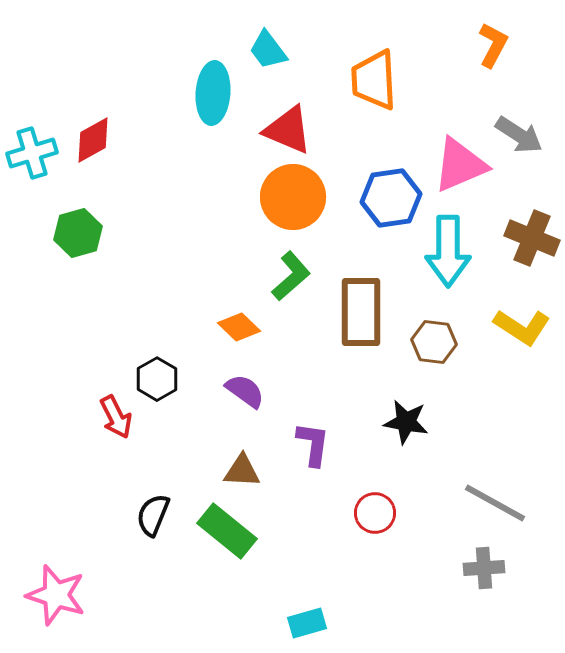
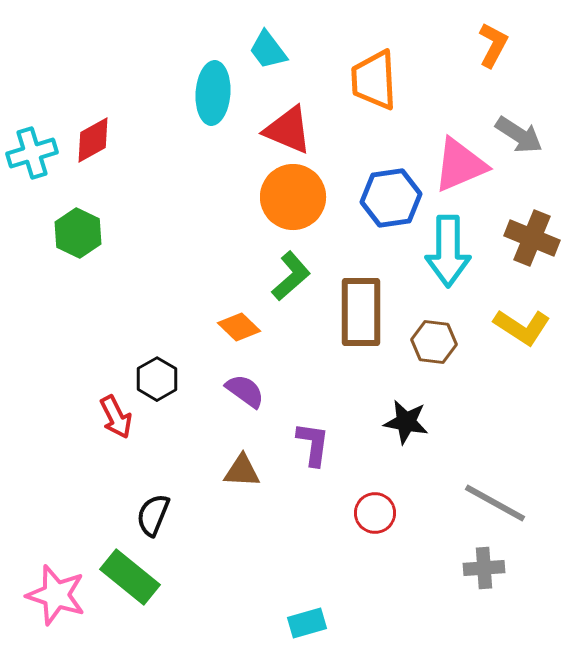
green hexagon: rotated 18 degrees counterclockwise
green rectangle: moved 97 px left, 46 px down
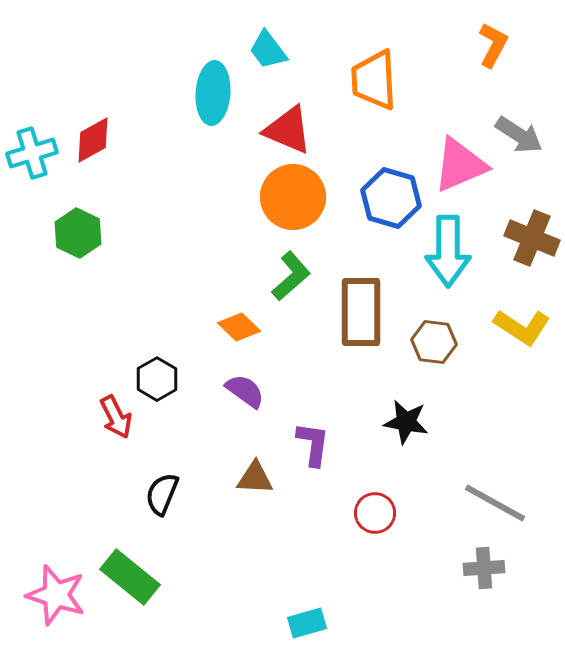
blue hexagon: rotated 24 degrees clockwise
brown triangle: moved 13 px right, 7 px down
black semicircle: moved 9 px right, 21 px up
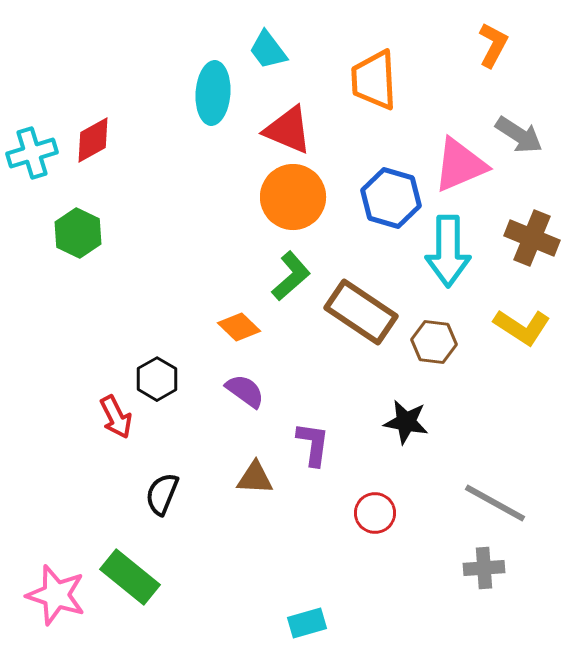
brown rectangle: rotated 56 degrees counterclockwise
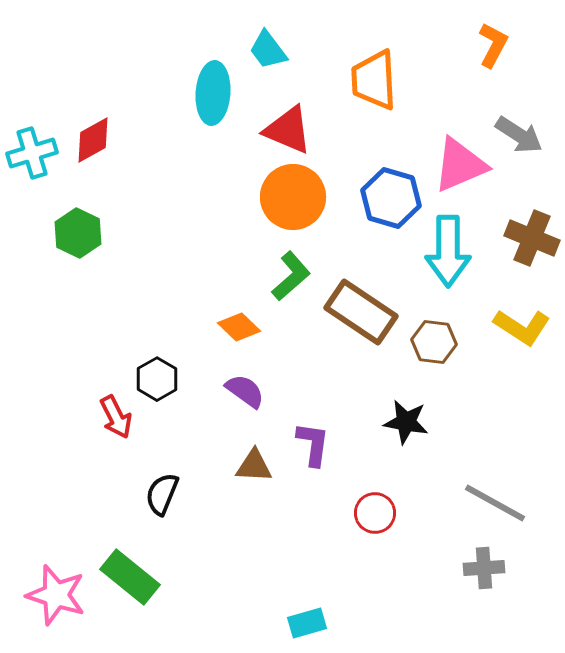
brown triangle: moved 1 px left, 12 px up
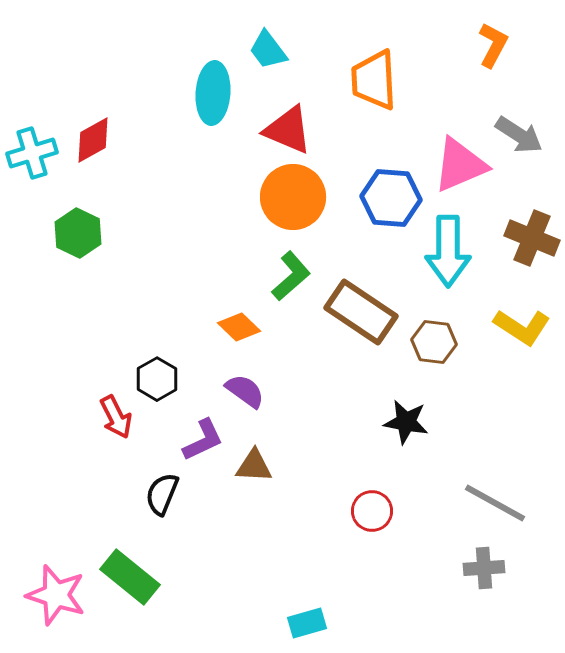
blue hexagon: rotated 12 degrees counterclockwise
purple L-shape: moved 110 px left, 4 px up; rotated 57 degrees clockwise
red circle: moved 3 px left, 2 px up
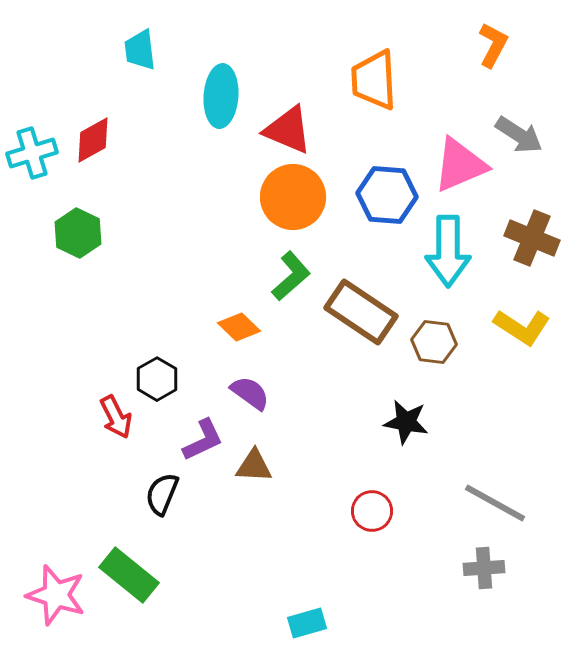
cyan trapezoid: moved 128 px left; rotated 30 degrees clockwise
cyan ellipse: moved 8 px right, 3 px down
blue hexagon: moved 4 px left, 3 px up
purple semicircle: moved 5 px right, 2 px down
green rectangle: moved 1 px left, 2 px up
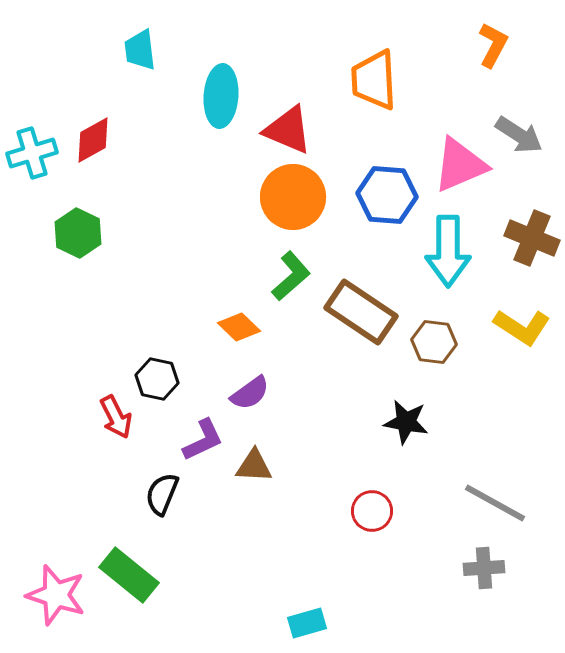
black hexagon: rotated 18 degrees counterclockwise
purple semicircle: rotated 108 degrees clockwise
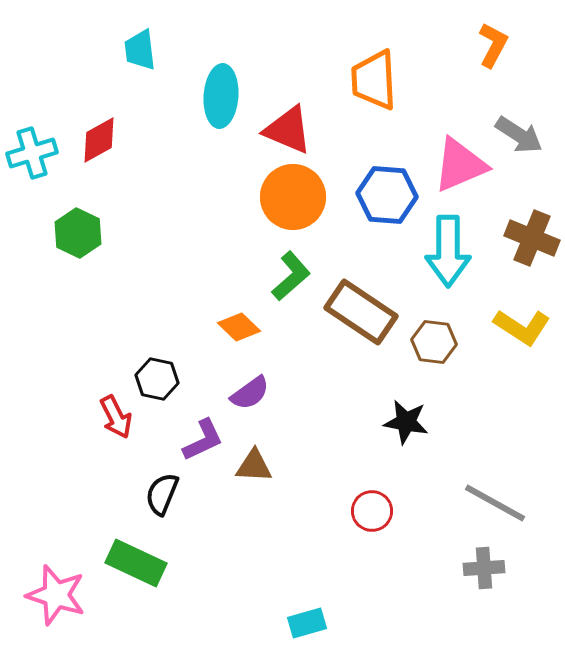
red diamond: moved 6 px right
green rectangle: moved 7 px right, 12 px up; rotated 14 degrees counterclockwise
